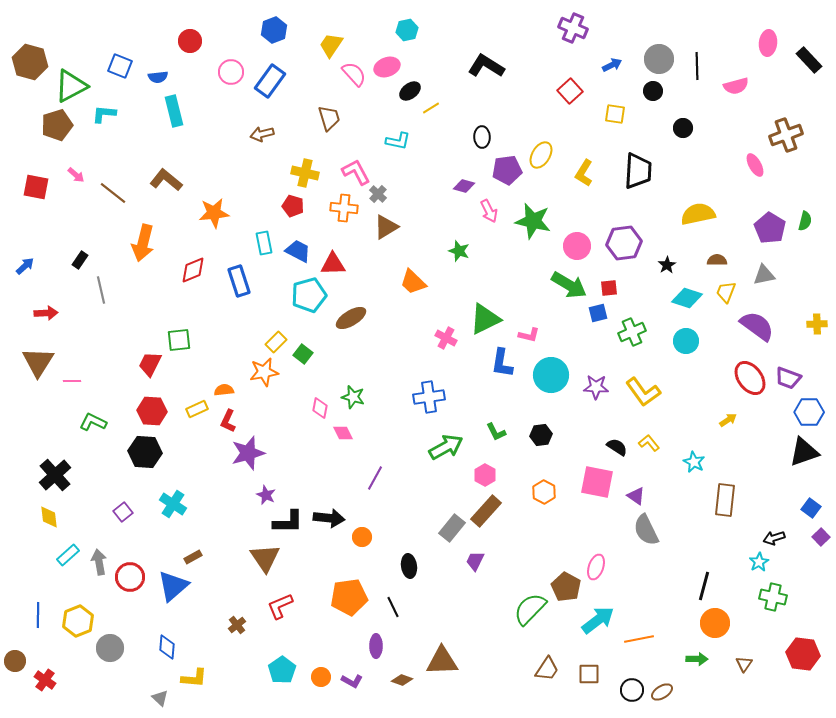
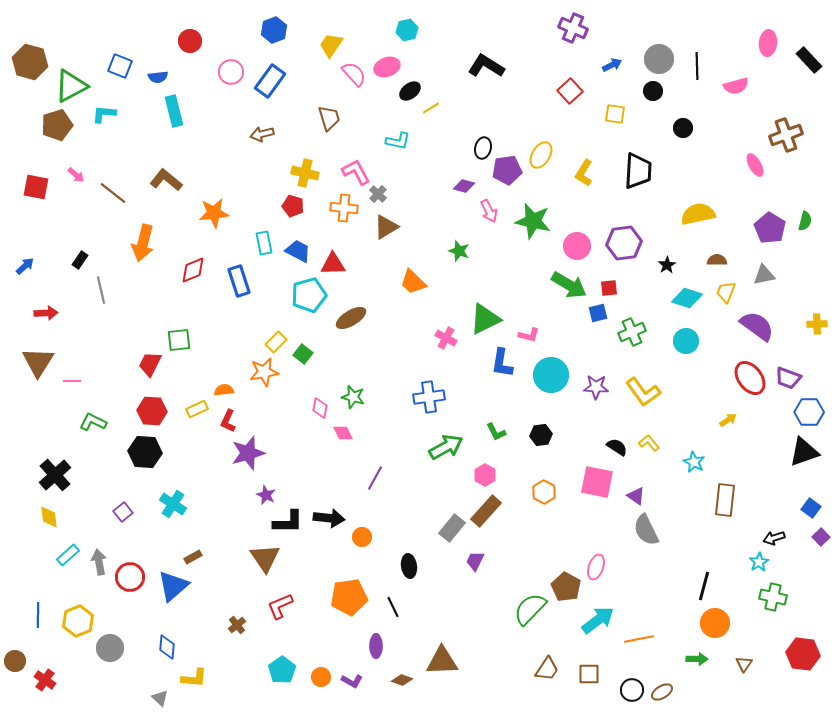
black ellipse at (482, 137): moved 1 px right, 11 px down; rotated 15 degrees clockwise
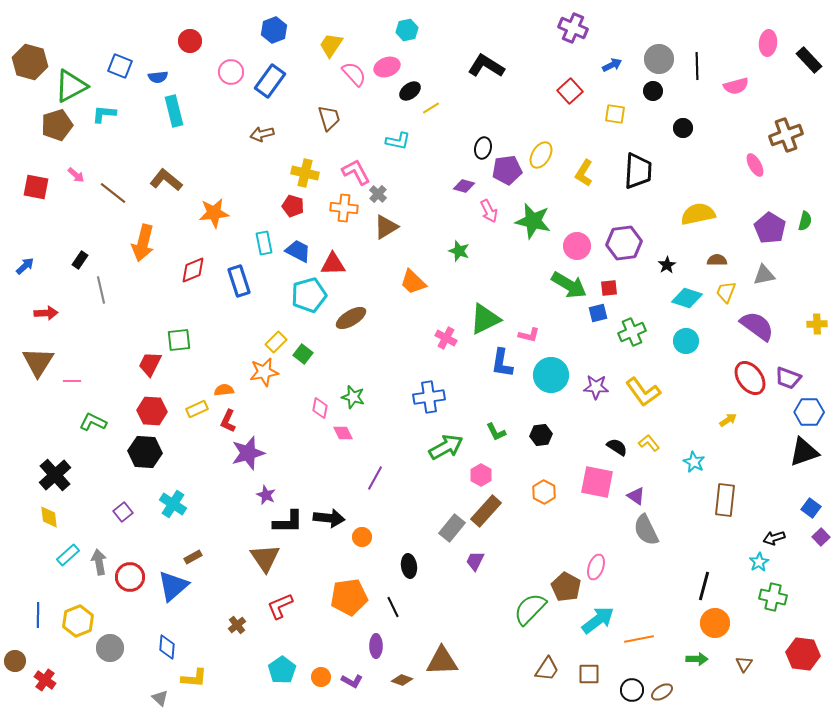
pink hexagon at (485, 475): moved 4 px left
